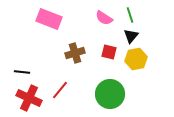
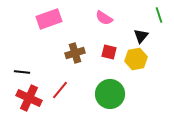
green line: moved 29 px right
pink rectangle: rotated 40 degrees counterclockwise
black triangle: moved 10 px right
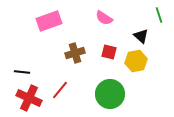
pink rectangle: moved 2 px down
black triangle: rotated 28 degrees counterclockwise
yellow hexagon: moved 2 px down
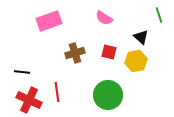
black triangle: moved 1 px down
red line: moved 3 px left, 2 px down; rotated 48 degrees counterclockwise
green circle: moved 2 px left, 1 px down
red cross: moved 2 px down
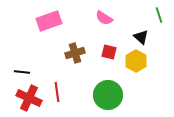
yellow hexagon: rotated 20 degrees counterclockwise
red cross: moved 2 px up
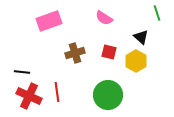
green line: moved 2 px left, 2 px up
red cross: moved 2 px up
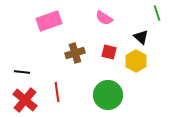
red cross: moved 4 px left, 4 px down; rotated 15 degrees clockwise
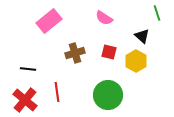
pink rectangle: rotated 20 degrees counterclockwise
black triangle: moved 1 px right, 1 px up
black line: moved 6 px right, 3 px up
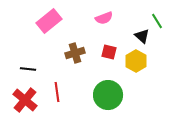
green line: moved 8 px down; rotated 14 degrees counterclockwise
pink semicircle: rotated 54 degrees counterclockwise
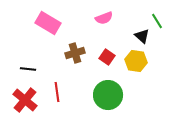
pink rectangle: moved 1 px left, 2 px down; rotated 70 degrees clockwise
red square: moved 2 px left, 5 px down; rotated 21 degrees clockwise
yellow hexagon: rotated 20 degrees counterclockwise
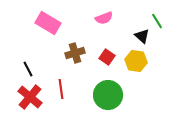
black line: rotated 56 degrees clockwise
red line: moved 4 px right, 3 px up
red cross: moved 5 px right, 3 px up
